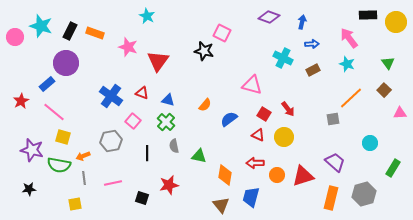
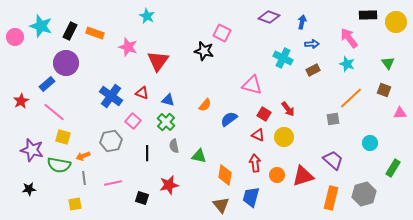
brown square at (384, 90): rotated 24 degrees counterclockwise
purple trapezoid at (335, 162): moved 2 px left, 2 px up
red arrow at (255, 163): rotated 84 degrees clockwise
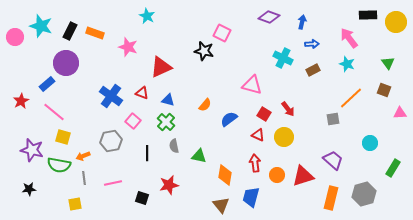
red triangle at (158, 61): moved 3 px right, 6 px down; rotated 30 degrees clockwise
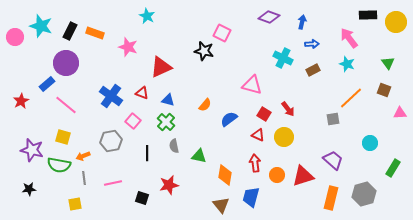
pink line at (54, 112): moved 12 px right, 7 px up
